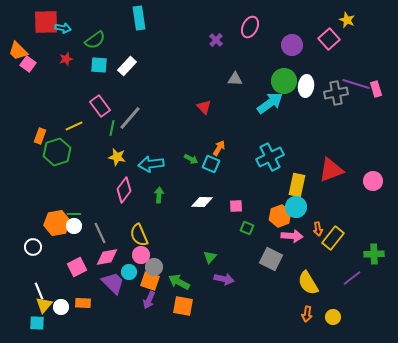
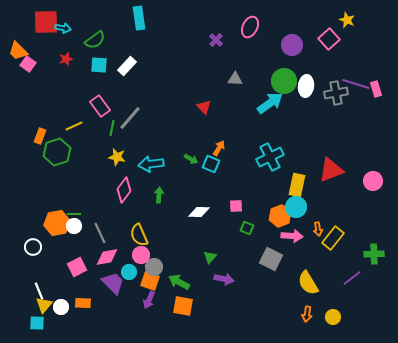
white diamond at (202, 202): moved 3 px left, 10 px down
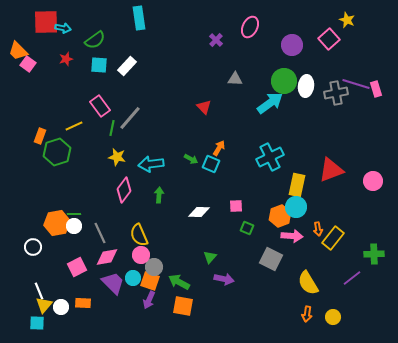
cyan circle at (129, 272): moved 4 px right, 6 px down
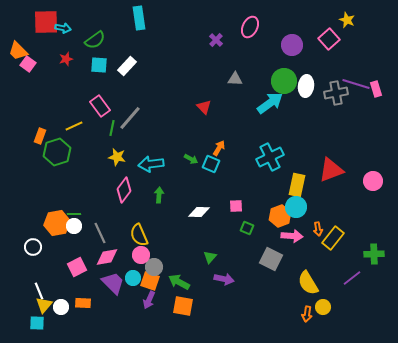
yellow circle at (333, 317): moved 10 px left, 10 px up
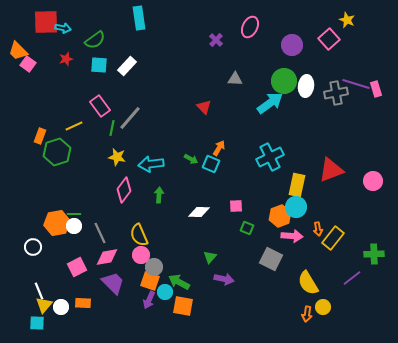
cyan circle at (133, 278): moved 32 px right, 14 px down
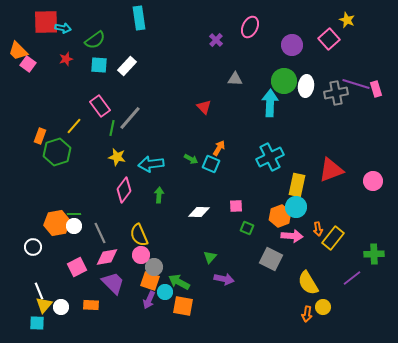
cyan arrow at (270, 103): rotated 52 degrees counterclockwise
yellow line at (74, 126): rotated 24 degrees counterclockwise
orange rectangle at (83, 303): moved 8 px right, 2 px down
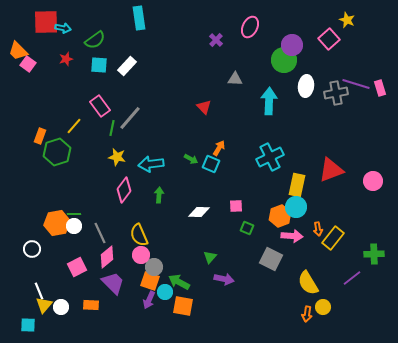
green circle at (284, 81): moved 21 px up
pink rectangle at (376, 89): moved 4 px right, 1 px up
cyan arrow at (270, 103): moved 1 px left, 2 px up
white circle at (33, 247): moved 1 px left, 2 px down
pink diamond at (107, 257): rotated 30 degrees counterclockwise
cyan square at (37, 323): moved 9 px left, 2 px down
